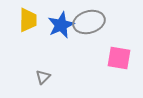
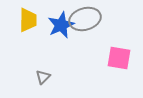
gray ellipse: moved 4 px left, 3 px up
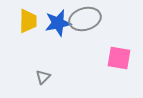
yellow trapezoid: moved 1 px down
blue star: moved 3 px left, 2 px up; rotated 12 degrees clockwise
